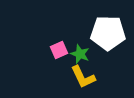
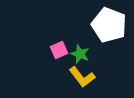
white pentagon: moved 1 px right, 8 px up; rotated 20 degrees clockwise
yellow L-shape: moved 1 px left; rotated 12 degrees counterclockwise
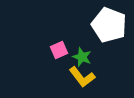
green star: moved 2 px right, 3 px down
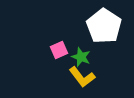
white pentagon: moved 5 px left, 1 px down; rotated 12 degrees clockwise
green star: moved 1 px left
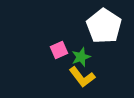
green star: rotated 30 degrees clockwise
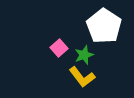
pink square: moved 2 px up; rotated 18 degrees counterclockwise
green star: moved 3 px right, 2 px up
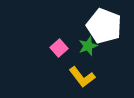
white pentagon: rotated 12 degrees counterclockwise
green star: moved 4 px right, 9 px up
